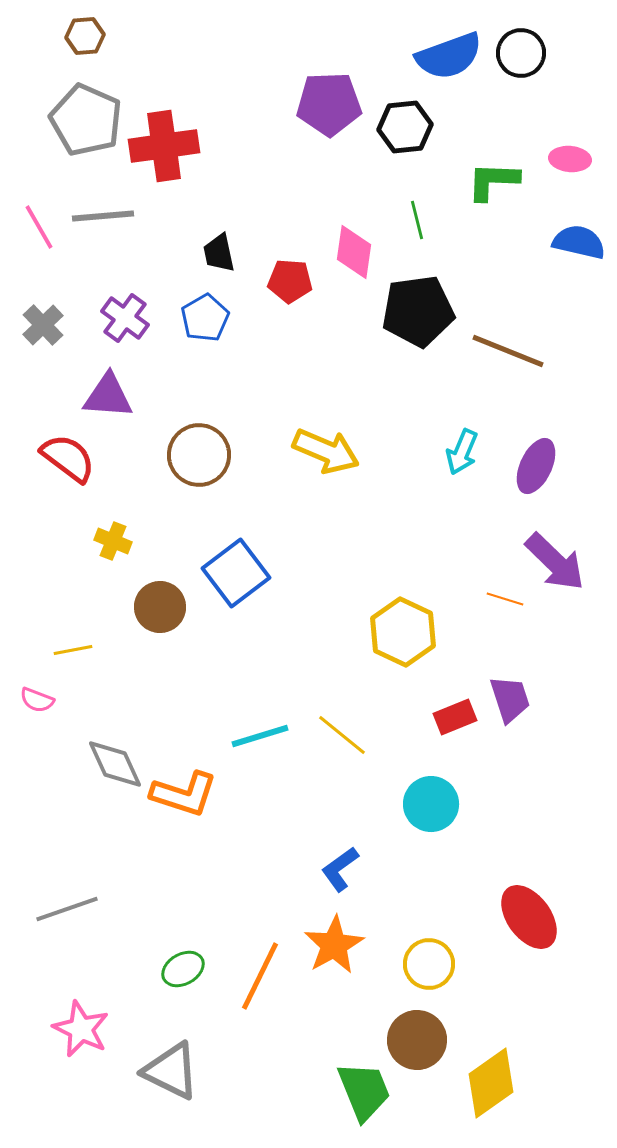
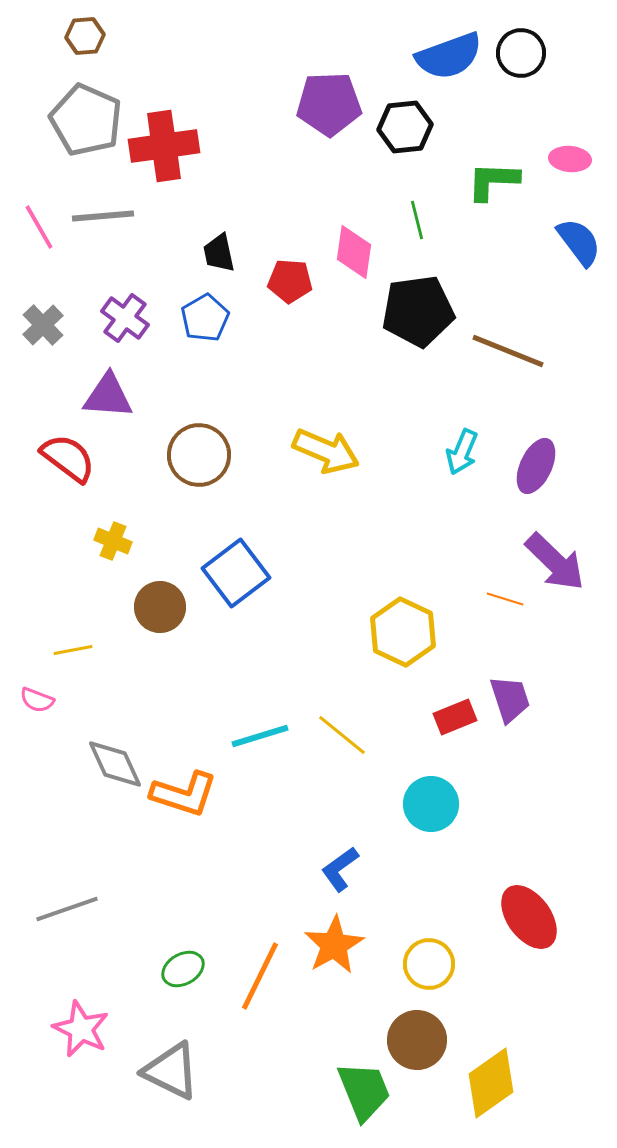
blue semicircle at (579, 242): rotated 40 degrees clockwise
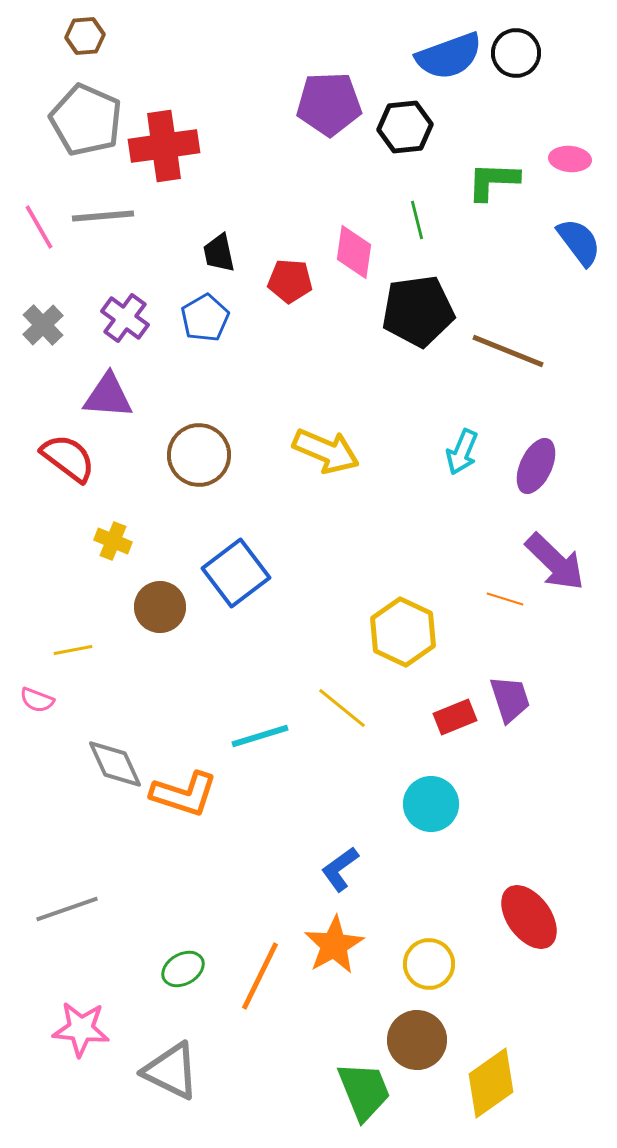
black circle at (521, 53): moved 5 px left
yellow line at (342, 735): moved 27 px up
pink star at (81, 1029): rotated 20 degrees counterclockwise
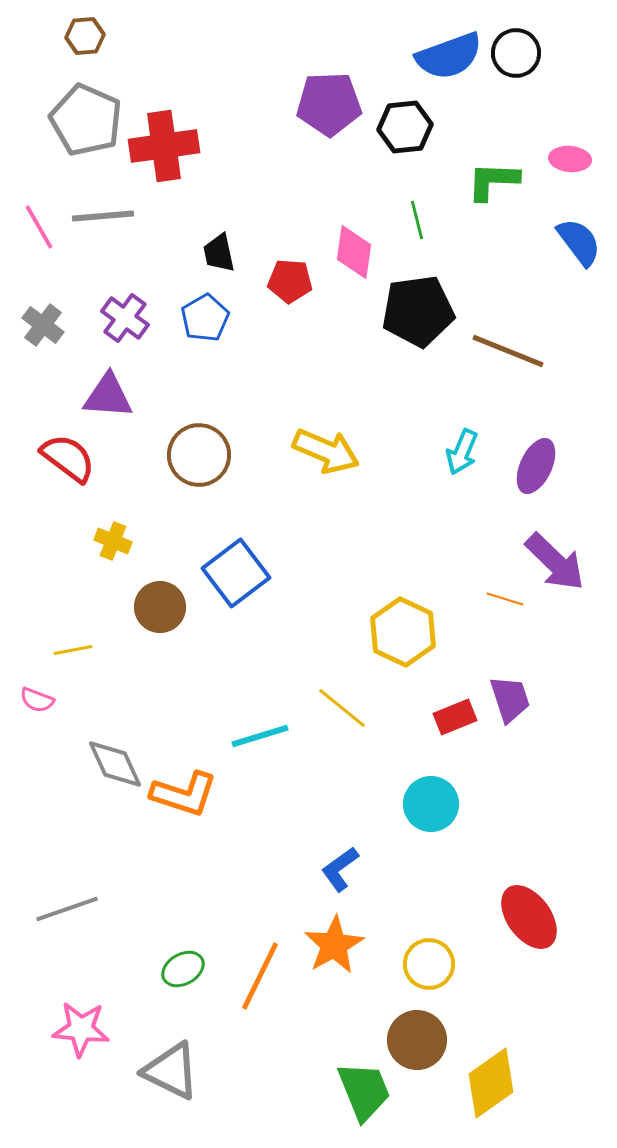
gray cross at (43, 325): rotated 9 degrees counterclockwise
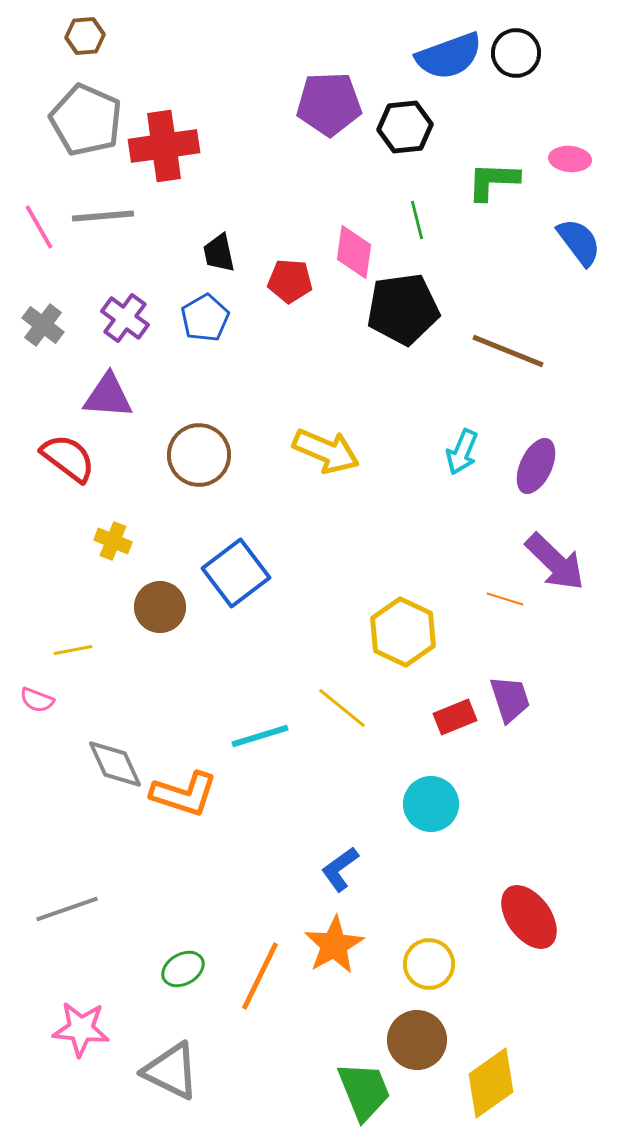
black pentagon at (418, 311): moved 15 px left, 2 px up
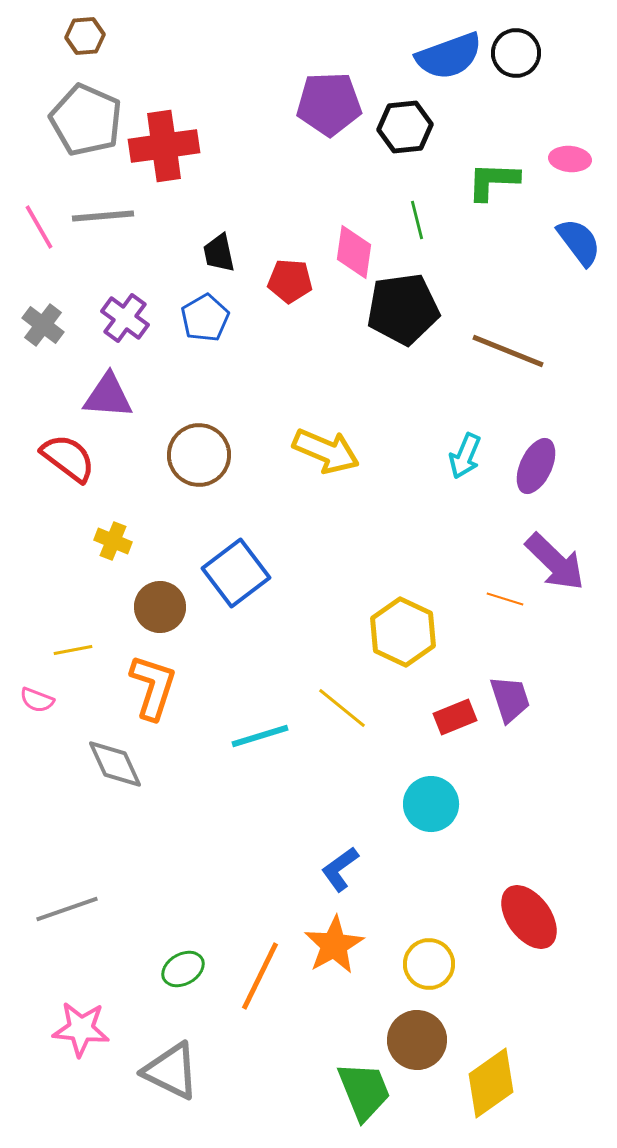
cyan arrow at (462, 452): moved 3 px right, 4 px down
orange L-shape at (184, 794): moved 31 px left, 107 px up; rotated 90 degrees counterclockwise
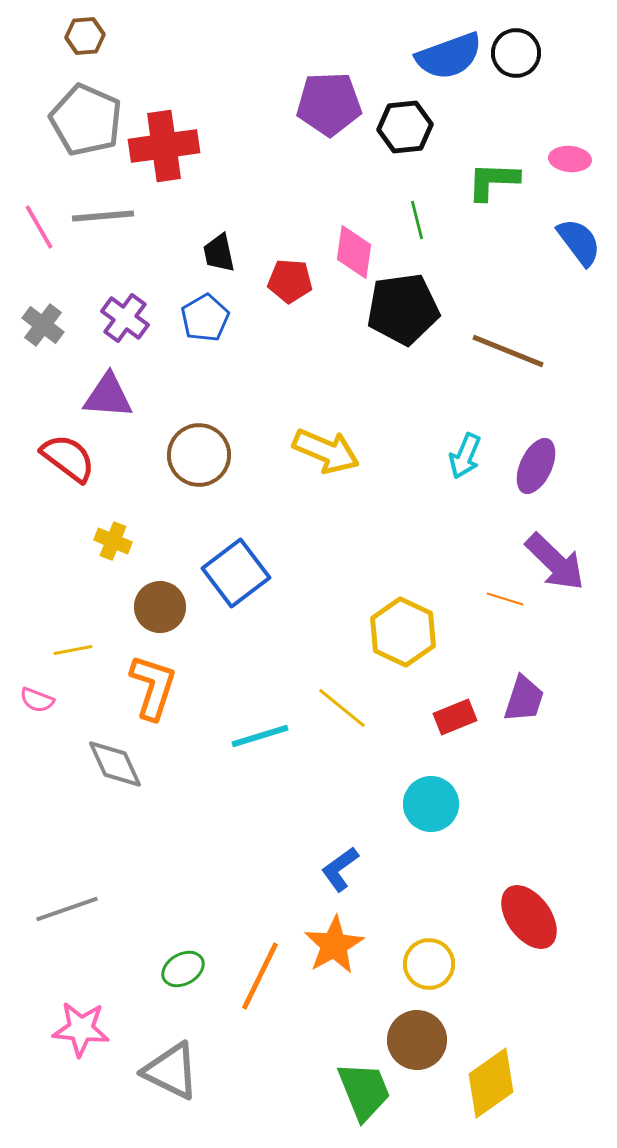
purple trapezoid at (510, 699): moved 14 px right; rotated 36 degrees clockwise
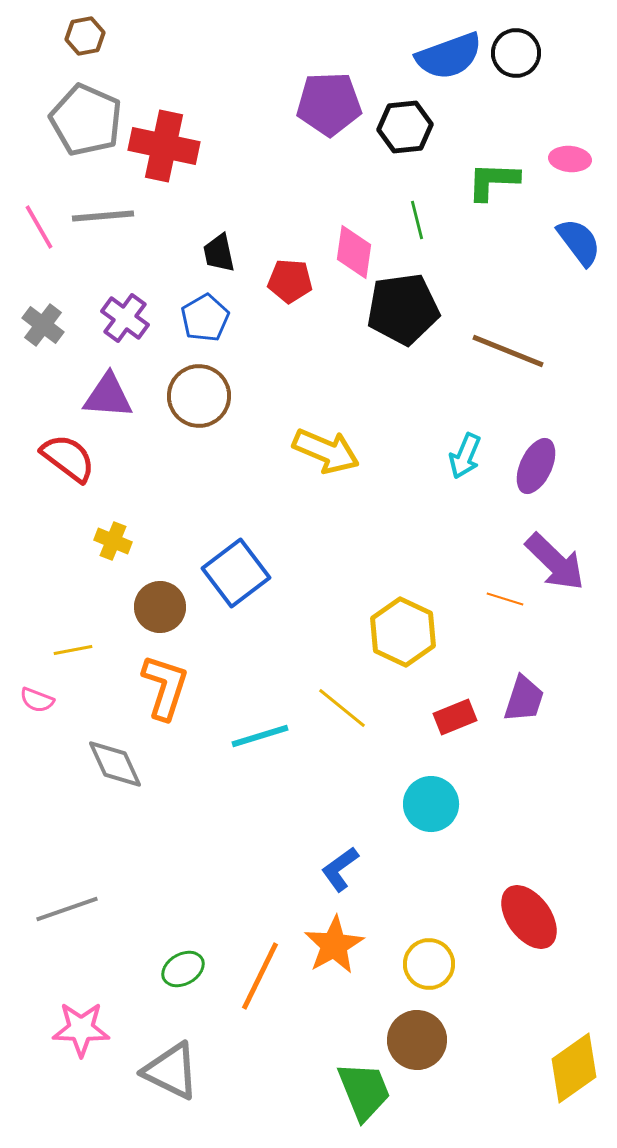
brown hexagon at (85, 36): rotated 6 degrees counterclockwise
red cross at (164, 146): rotated 20 degrees clockwise
brown circle at (199, 455): moved 59 px up
orange L-shape at (153, 687): moved 12 px right
pink star at (81, 1029): rotated 4 degrees counterclockwise
yellow diamond at (491, 1083): moved 83 px right, 15 px up
